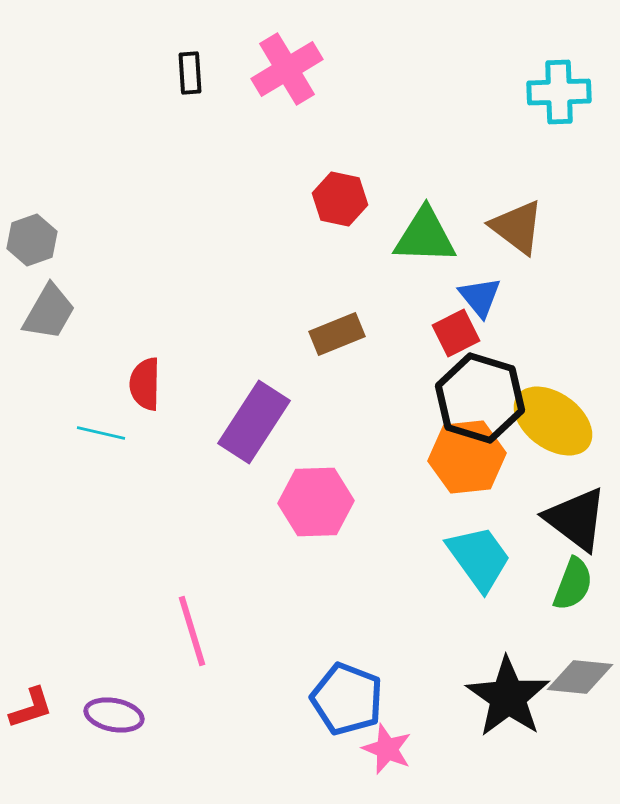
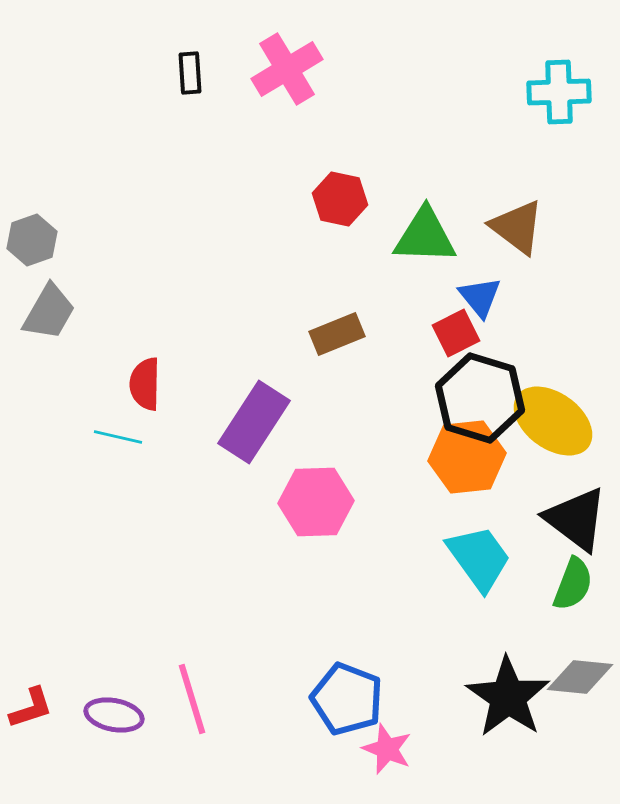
cyan line: moved 17 px right, 4 px down
pink line: moved 68 px down
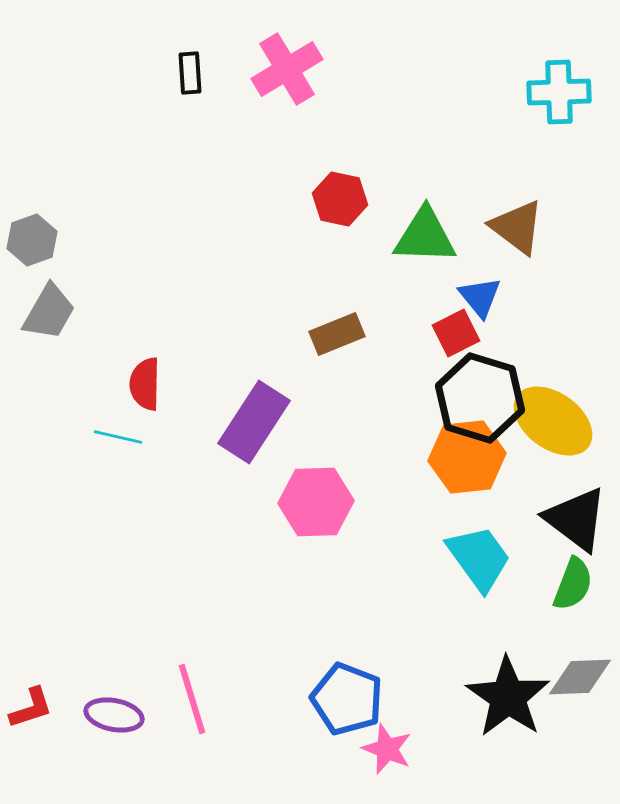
gray diamond: rotated 8 degrees counterclockwise
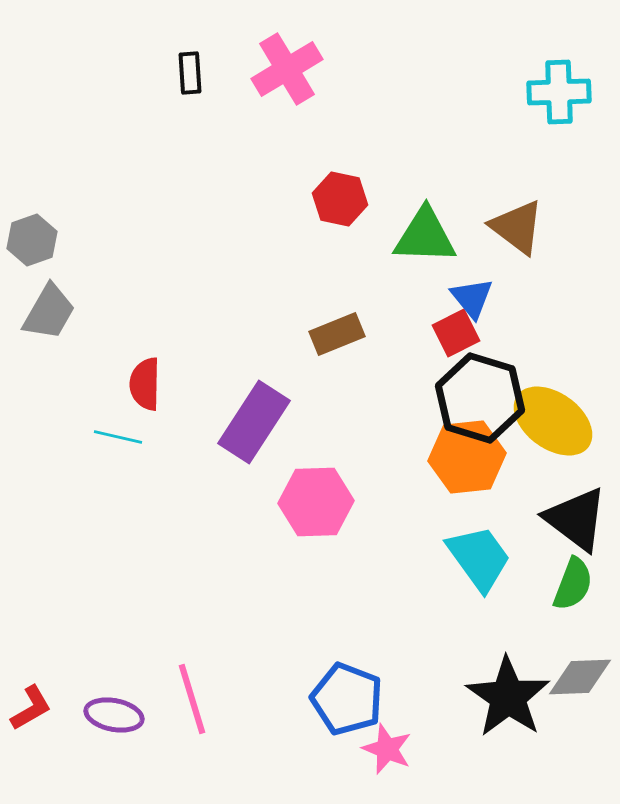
blue triangle: moved 8 px left, 1 px down
red L-shape: rotated 12 degrees counterclockwise
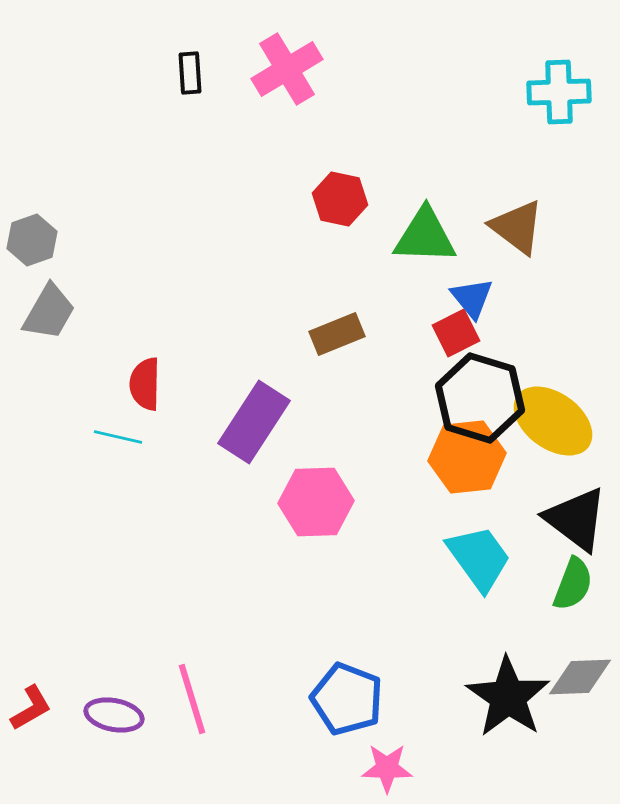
pink star: moved 19 px down; rotated 21 degrees counterclockwise
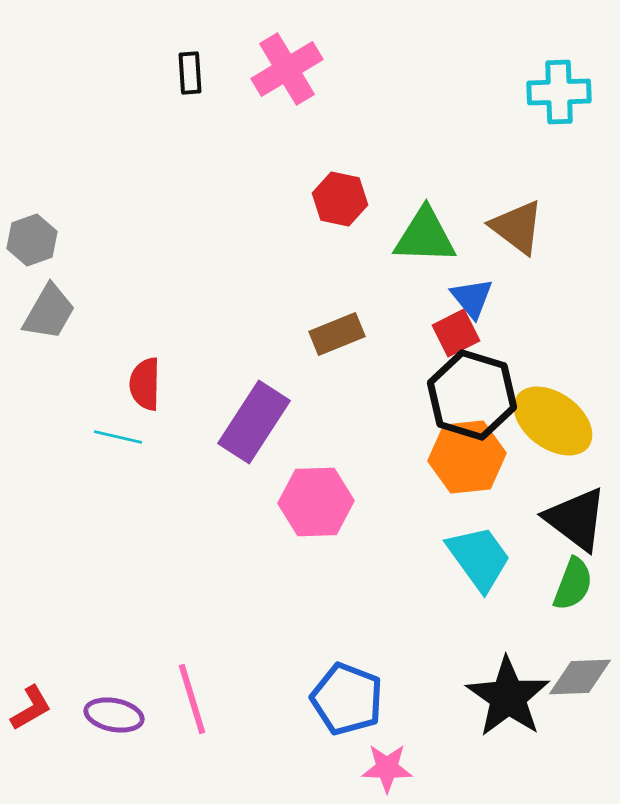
black hexagon: moved 8 px left, 3 px up
